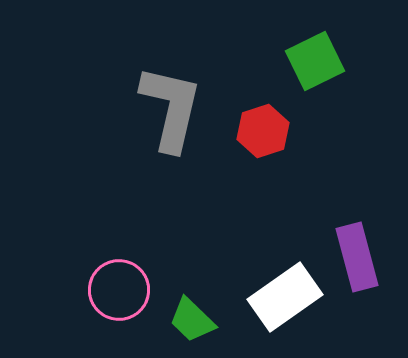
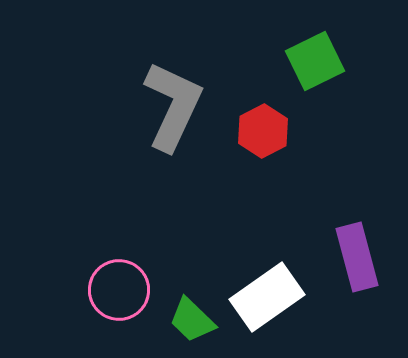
gray L-shape: moved 2 px right, 2 px up; rotated 12 degrees clockwise
red hexagon: rotated 9 degrees counterclockwise
white rectangle: moved 18 px left
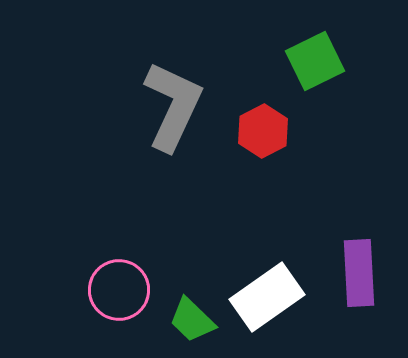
purple rectangle: moved 2 px right, 16 px down; rotated 12 degrees clockwise
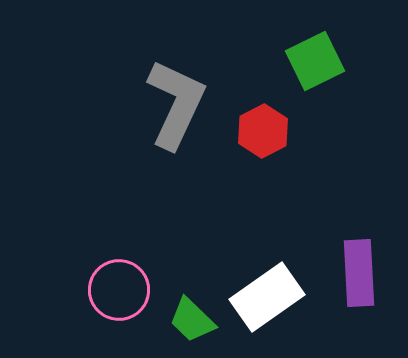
gray L-shape: moved 3 px right, 2 px up
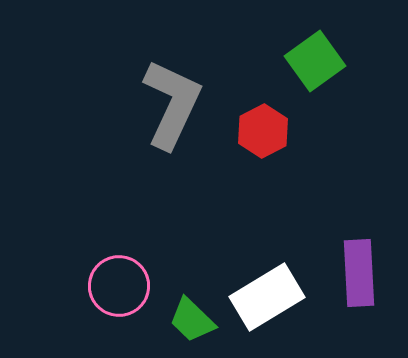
green square: rotated 10 degrees counterclockwise
gray L-shape: moved 4 px left
pink circle: moved 4 px up
white rectangle: rotated 4 degrees clockwise
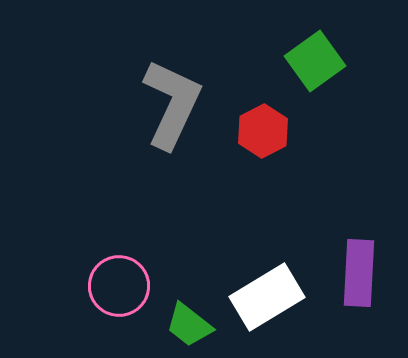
purple rectangle: rotated 6 degrees clockwise
green trapezoid: moved 3 px left, 5 px down; rotated 6 degrees counterclockwise
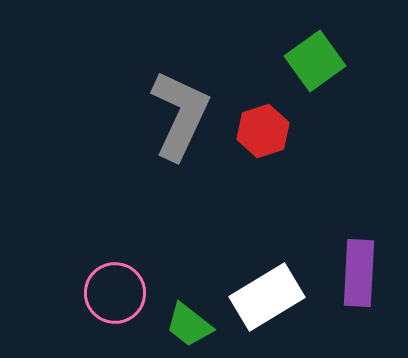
gray L-shape: moved 8 px right, 11 px down
red hexagon: rotated 9 degrees clockwise
pink circle: moved 4 px left, 7 px down
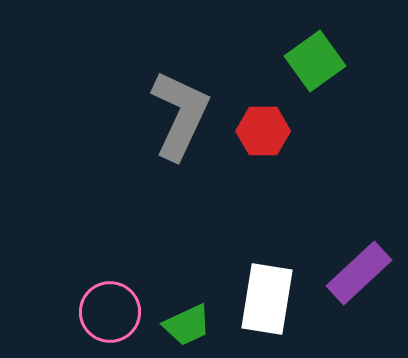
red hexagon: rotated 18 degrees clockwise
purple rectangle: rotated 44 degrees clockwise
pink circle: moved 5 px left, 19 px down
white rectangle: moved 2 px down; rotated 50 degrees counterclockwise
green trapezoid: moved 2 px left; rotated 63 degrees counterclockwise
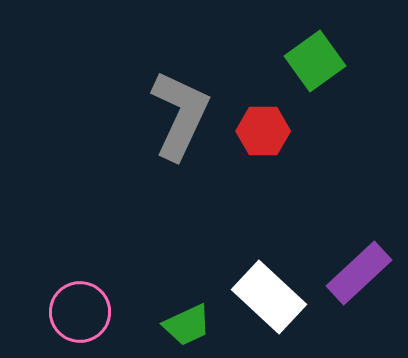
white rectangle: moved 2 px right, 2 px up; rotated 56 degrees counterclockwise
pink circle: moved 30 px left
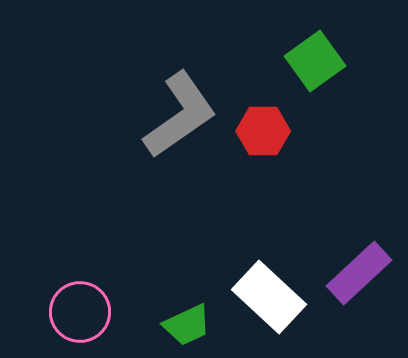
gray L-shape: rotated 30 degrees clockwise
